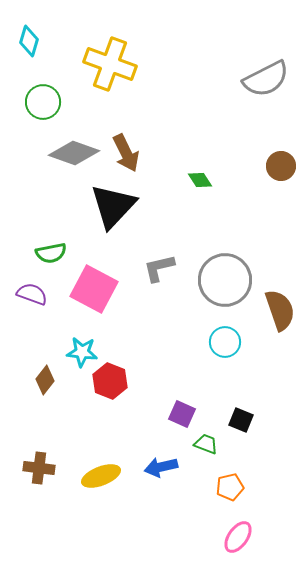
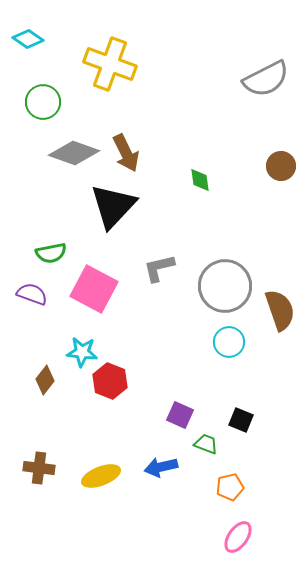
cyan diamond: moved 1 px left, 2 px up; rotated 72 degrees counterclockwise
green diamond: rotated 25 degrees clockwise
gray circle: moved 6 px down
cyan circle: moved 4 px right
purple square: moved 2 px left, 1 px down
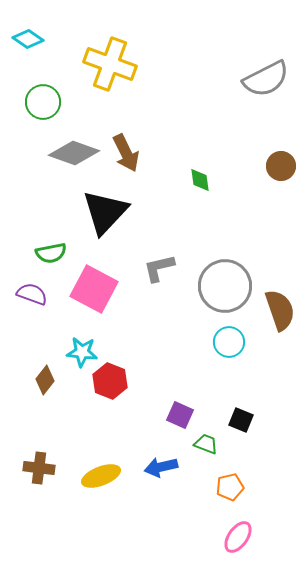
black triangle: moved 8 px left, 6 px down
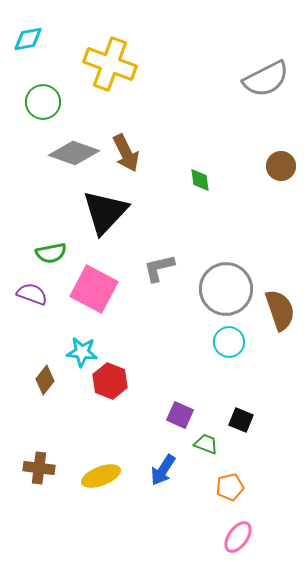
cyan diamond: rotated 44 degrees counterclockwise
gray circle: moved 1 px right, 3 px down
blue arrow: moved 2 px right, 3 px down; rotated 44 degrees counterclockwise
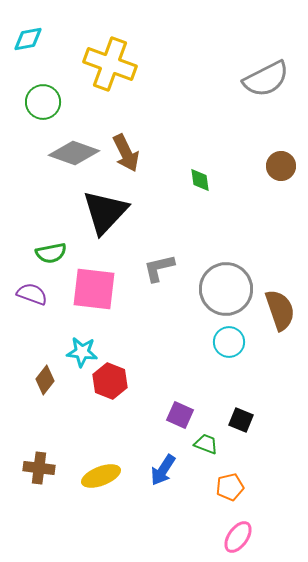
pink square: rotated 21 degrees counterclockwise
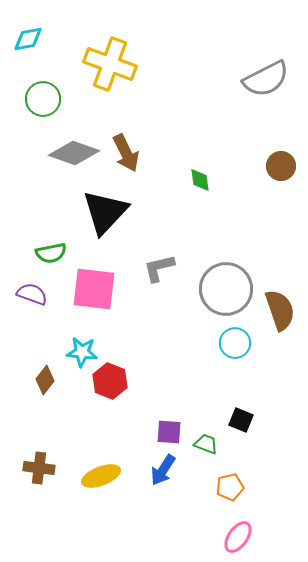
green circle: moved 3 px up
cyan circle: moved 6 px right, 1 px down
purple square: moved 11 px left, 17 px down; rotated 20 degrees counterclockwise
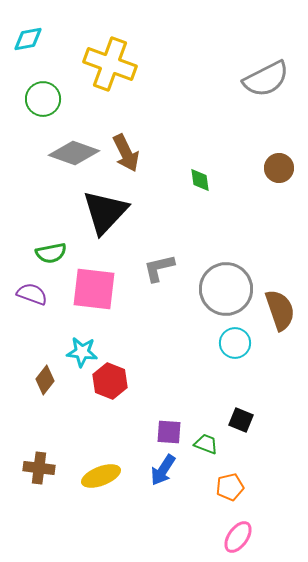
brown circle: moved 2 px left, 2 px down
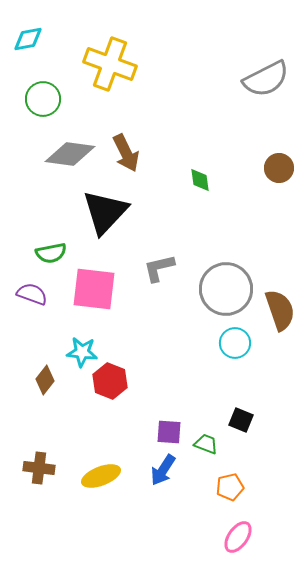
gray diamond: moved 4 px left, 1 px down; rotated 12 degrees counterclockwise
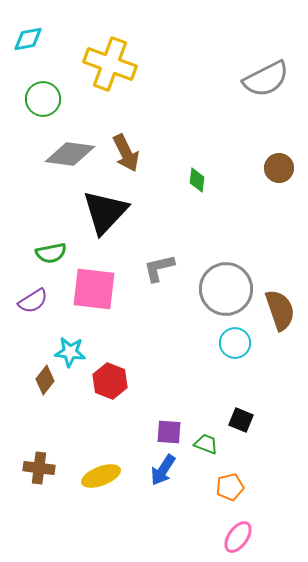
green diamond: moved 3 px left; rotated 15 degrees clockwise
purple semicircle: moved 1 px right, 7 px down; rotated 128 degrees clockwise
cyan star: moved 12 px left
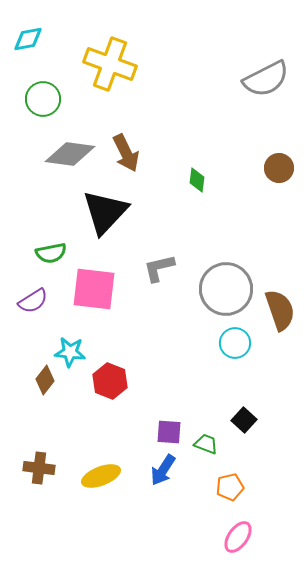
black square: moved 3 px right; rotated 20 degrees clockwise
